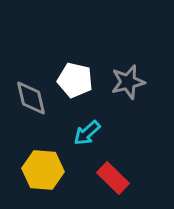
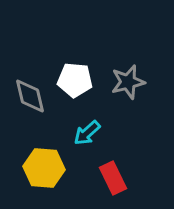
white pentagon: rotated 8 degrees counterclockwise
gray diamond: moved 1 px left, 2 px up
yellow hexagon: moved 1 px right, 2 px up
red rectangle: rotated 20 degrees clockwise
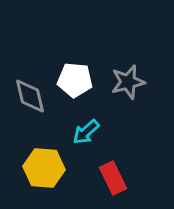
cyan arrow: moved 1 px left, 1 px up
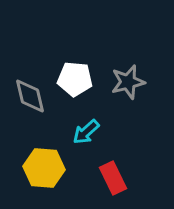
white pentagon: moved 1 px up
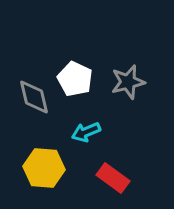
white pentagon: rotated 20 degrees clockwise
gray diamond: moved 4 px right, 1 px down
cyan arrow: rotated 20 degrees clockwise
red rectangle: rotated 28 degrees counterclockwise
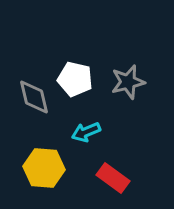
white pentagon: rotated 12 degrees counterclockwise
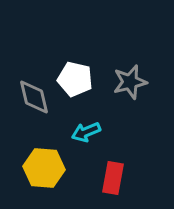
gray star: moved 2 px right
red rectangle: rotated 64 degrees clockwise
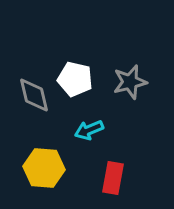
gray diamond: moved 2 px up
cyan arrow: moved 3 px right, 2 px up
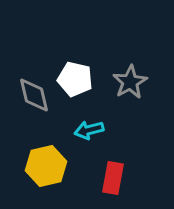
gray star: rotated 16 degrees counterclockwise
cyan arrow: rotated 8 degrees clockwise
yellow hexagon: moved 2 px right, 2 px up; rotated 18 degrees counterclockwise
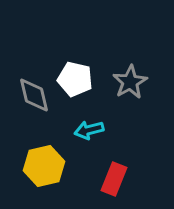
yellow hexagon: moved 2 px left
red rectangle: moved 1 px right, 1 px down; rotated 12 degrees clockwise
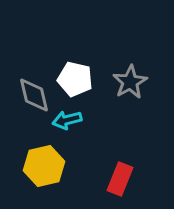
cyan arrow: moved 22 px left, 10 px up
red rectangle: moved 6 px right
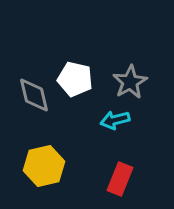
cyan arrow: moved 48 px right
